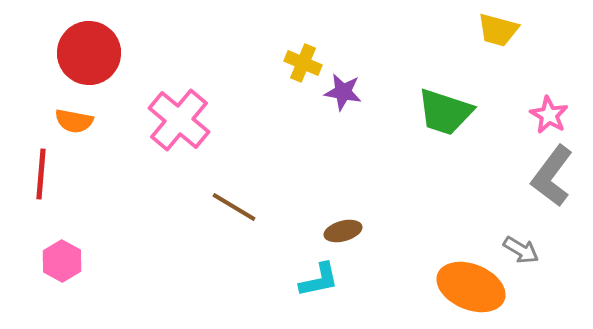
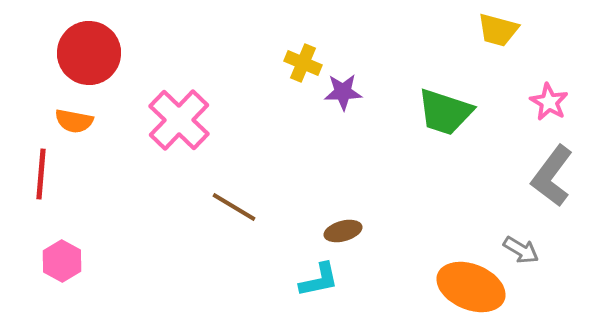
purple star: rotated 12 degrees counterclockwise
pink star: moved 13 px up
pink cross: rotated 4 degrees clockwise
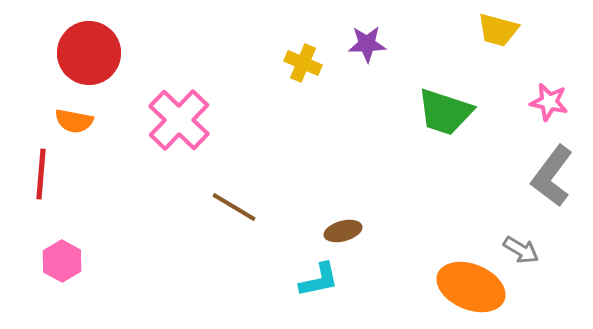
purple star: moved 24 px right, 48 px up
pink star: rotated 18 degrees counterclockwise
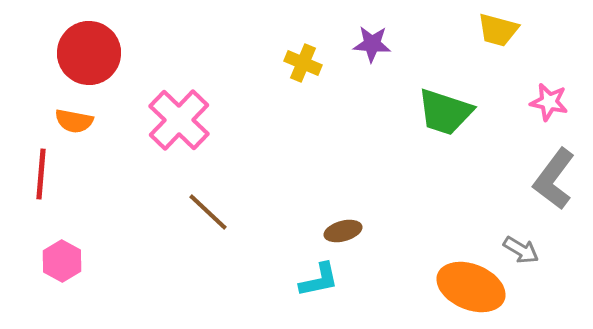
purple star: moved 5 px right; rotated 6 degrees clockwise
gray L-shape: moved 2 px right, 3 px down
brown line: moved 26 px left, 5 px down; rotated 12 degrees clockwise
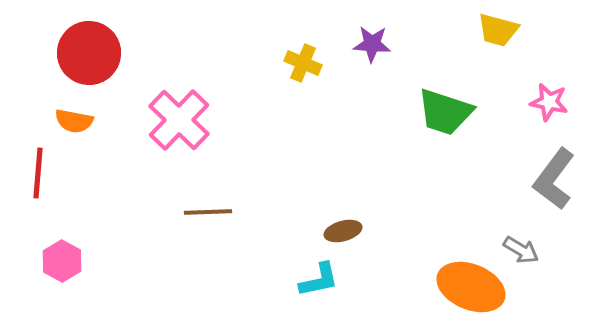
red line: moved 3 px left, 1 px up
brown line: rotated 45 degrees counterclockwise
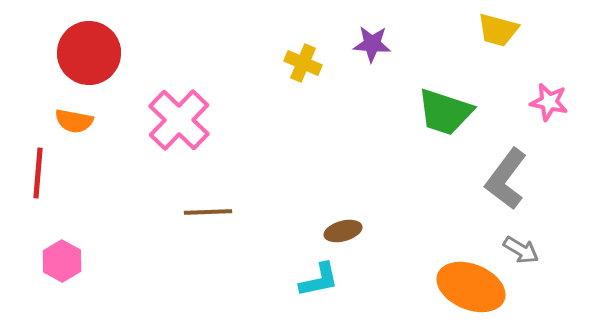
gray L-shape: moved 48 px left
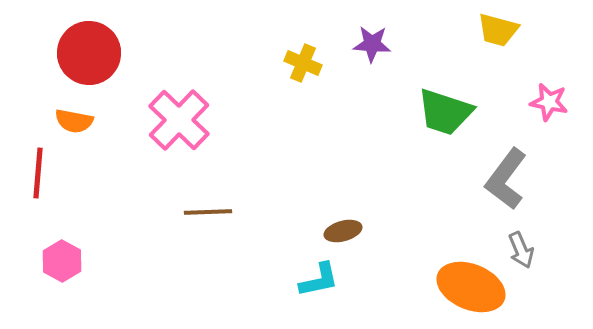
gray arrow: rotated 36 degrees clockwise
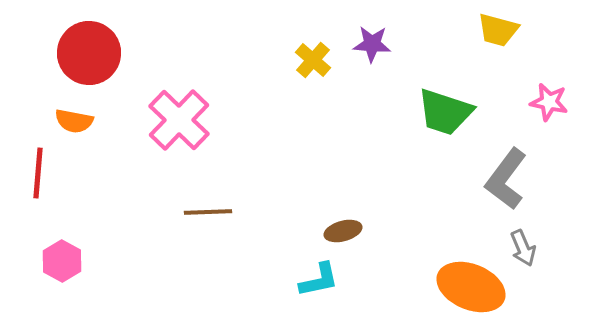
yellow cross: moved 10 px right, 3 px up; rotated 18 degrees clockwise
gray arrow: moved 2 px right, 2 px up
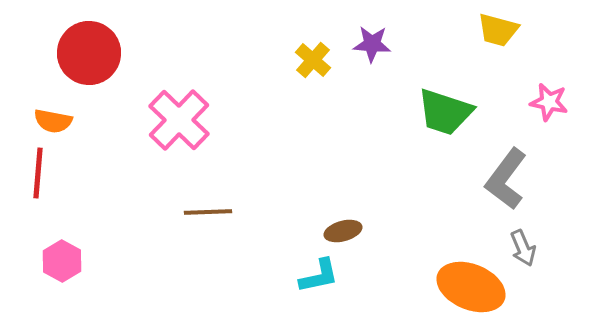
orange semicircle: moved 21 px left
cyan L-shape: moved 4 px up
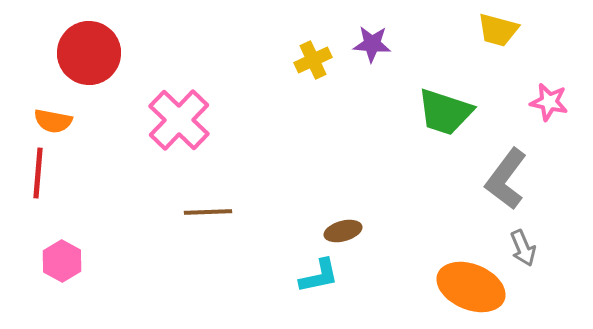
yellow cross: rotated 24 degrees clockwise
